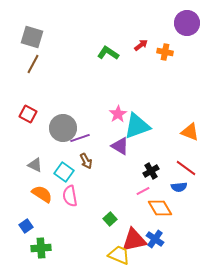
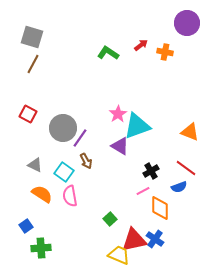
purple line: rotated 36 degrees counterclockwise
blue semicircle: rotated 14 degrees counterclockwise
orange diamond: rotated 30 degrees clockwise
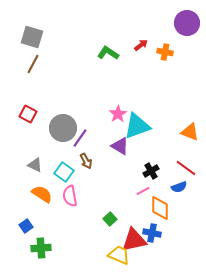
blue cross: moved 3 px left, 6 px up; rotated 24 degrees counterclockwise
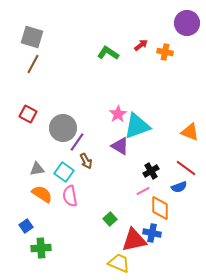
purple line: moved 3 px left, 4 px down
gray triangle: moved 2 px right, 4 px down; rotated 35 degrees counterclockwise
yellow trapezoid: moved 8 px down
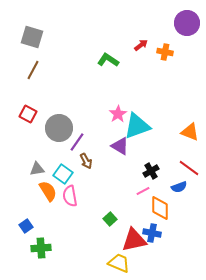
green L-shape: moved 7 px down
brown line: moved 6 px down
gray circle: moved 4 px left
red line: moved 3 px right
cyan square: moved 1 px left, 2 px down
orange semicircle: moved 6 px right, 3 px up; rotated 25 degrees clockwise
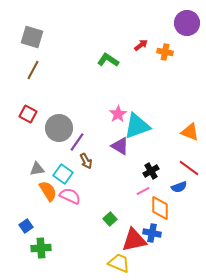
pink semicircle: rotated 125 degrees clockwise
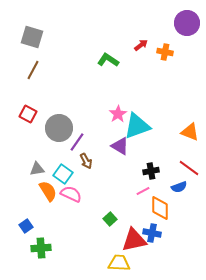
black cross: rotated 21 degrees clockwise
pink semicircle: moved 1 px right, 2 px up
yellow trapezoid: rotated 20 degrees counterclockwise
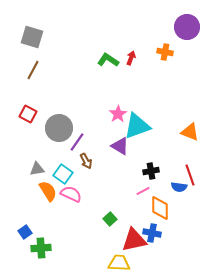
purple circle: moved 4 px down
red arrow: moved 10 px left, 13 px down; rotated 32 degrees counterclockwise
red line: moved 1 px right, 7 px down; rotated 35 degrees clockwise
blue semicircle: rotated 28 degrees clockwise
blue square: moved 1 px left, 6 px down
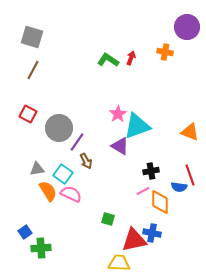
orange diamond: moved 6 px up
green square: moved 2 px left; rotated 32 degrees counterclockwise
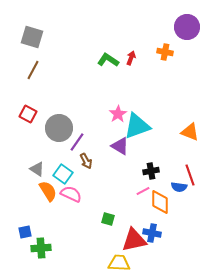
gray triangle: rotated 42 degrees clockwise
blue square: rotated 24 degrees clockwise
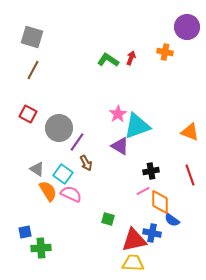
brown arrow: moved 2 px down
blue semicircle: moved 7 px left, 33 px down; rotated 28 degrees clockwise
yellow trapezoid: moved 14 px right
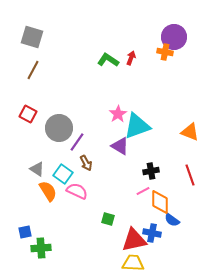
purple circle: moved 13 px left, 10 px down
pink semicircle: moved 6 px right, 3 px up
